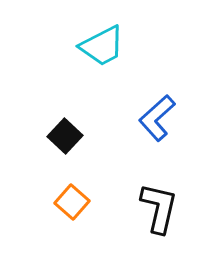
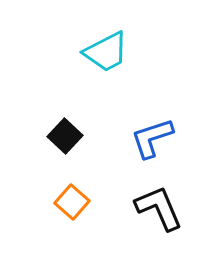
cyan trapezoid: moved 4 px right, 6 px down
blue L-shape: moved 5 px left, 20 px down; rotated 24 degrees clockwise
black L-shape: rotated 36 degrees counterclockwise
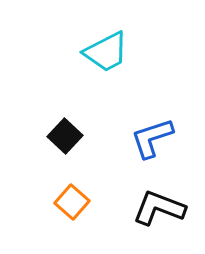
black L-shape: rotated 46 degrees counterclockwise
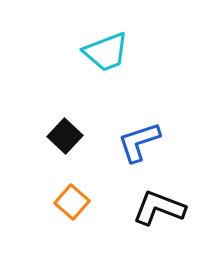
cyan trapezoid: rotated 6 degrees clockwise
blue L-shape: moved 13 px left, 4 px down
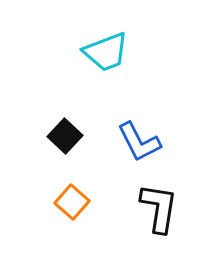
blue L-shape: rotated 99 degrees counterclockwise
black L-shape: rotated 78 degrees clockwise
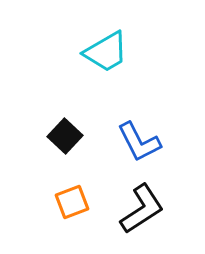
cyan trapezoid: rotated 9 degrees counterclockwise
orange square: rotated 28 degrees clockwise
black L-shape: moved 17 px left, 1 px down; rotated 48 degrees clockwise
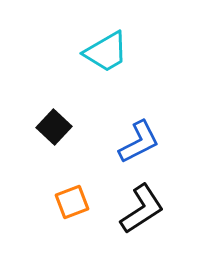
black square: moved 11 px left, 9 px up
blue L-shape: rotated 90 degrees counterclockwise
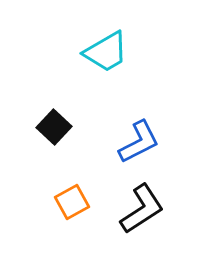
orange square: rotated 8 degrees counterclockwise
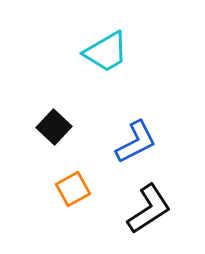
blue L-shape: moved 3 px left
orange square: moved 1 px right, 13 px up
black L-shape: moved 7 px right
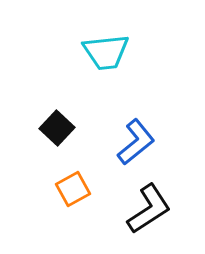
cyan trapezoid: rotated 24 degrees clockwise
black square: moved 3 px right, 1 px down
blue L-shape: rotated 12 degrees counterclockwise
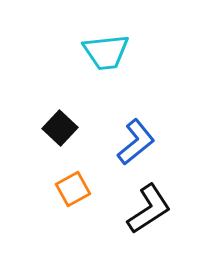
black square: moved 3 px right
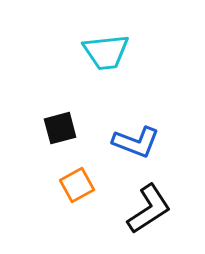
black square: rotated 32 degrees clockwise
blue L-shape: rotated 60 degrees clockwise
orange square: moved 4 px right, 4 px up
